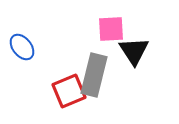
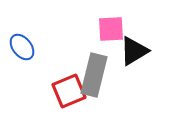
black triangle: rotated 32 degrees clockwise
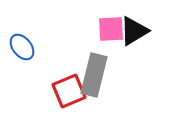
black triangle: moved 20 px up
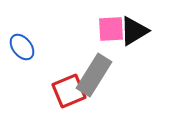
gray rectangle: rotated 18 degrees clockwise
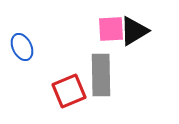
blue ellipse: rotated 12 degrees clockwise
gray rectangle: moved 7 px right; rotated 33 degrees counterclockwise
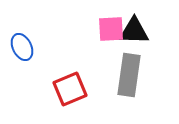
black triangle: rotated 32 degrees clockwise
gray rectangle: moved 28 px right; rotated 9 degrees clockwise
red square: moved 1 px right, 2 px up
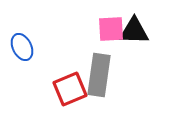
gray rectangle: moved 30 px left
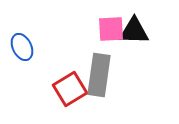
red square: rotated 8 degrees counterclockwise
